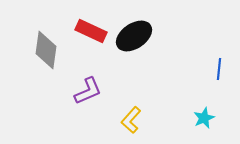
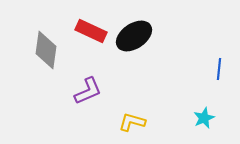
yellow L-shape: moved 1 px right, 2 px down; rotated 64 degrees clockwise
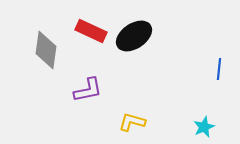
purple L-shape: moved 1 px up; rotated 12 degrees clockwise
cyan star: moved 9 px down
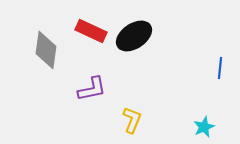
blue line: moved 1 px right, 1 px up
purple L-shape: moved 4 px right, 1 px up
yellow L-shape: moved 2 px up; rotated 96 degrees clockwise
